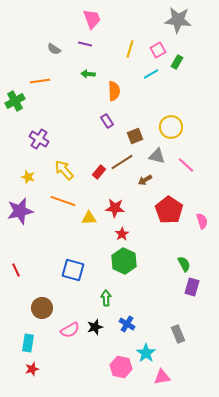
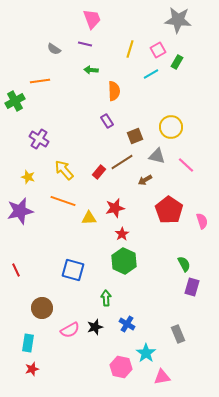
green arrow at (88, 74): moved 3 px right, 4 px up
red star at (115, 208): rotated 18 degrees counterclockwise
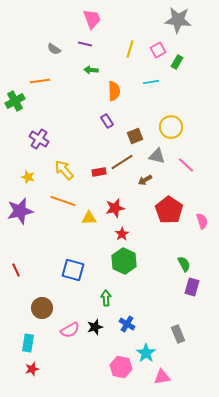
cyan line at (151, 74): moved 8 px down; rotated 21 degrees clockwise
red rectangle at (99, 172): rotated 40 degrees clockwise
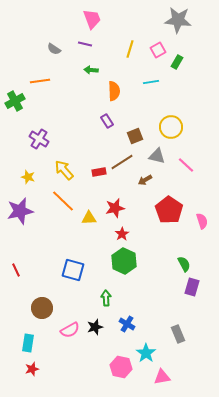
orange line at (63, 201): rotated 25 degrees clockwise
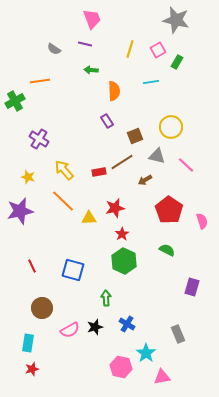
gray star at (178, 20): moved 2 px left; rotated 8 degrees clockwise
green semicircle at (184, 264): moved 17 px left, 14 px up; rotated 35 degrees counterclockwise
red line at (16, 270): moved 16 px right, 4 px up
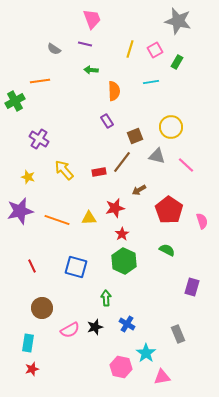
gray star at (176, 20): moved 2 px right, 1 px down
pink square at (158, 50): moved 3 px left
brown line at (122, 162): rotated 20 degrees counterclockwise
brown arrow at (145, 180): moved 6 px left, 10 px down
orange line at (63, 201): moved 6 px left, 19 px down; rotated 25 degrees counterclockwise
blue square at (73, 270): moved 3 px right, 3 px up
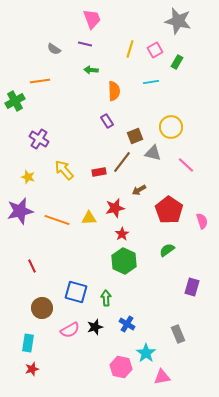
gray triangle at (157, 156): moved 4 px left, 3 px up
green semicircle at (167, 250): rotated 63 degrees counterclockwise
blue square at (76, 267): moved 25 px down
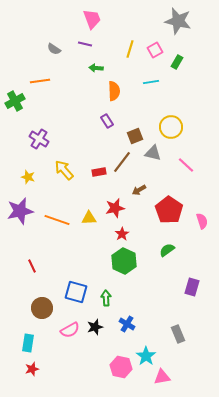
green arrow at (91, 70): moved 5 px right, 2 px up
cyan star at (146, 353): moved 3 px down
